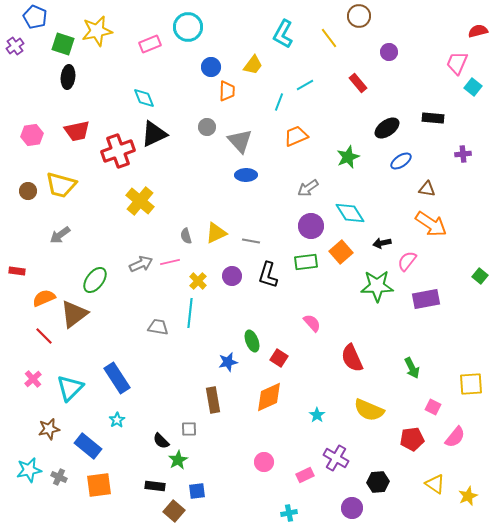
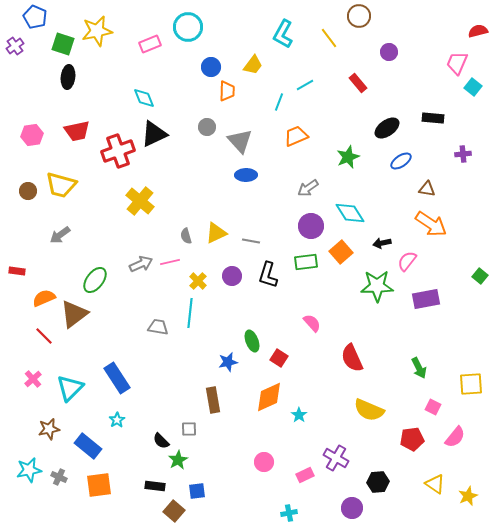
green arrow at (412, 368): moved 7 px right
cyan star at (317, 415): moved 18 px left
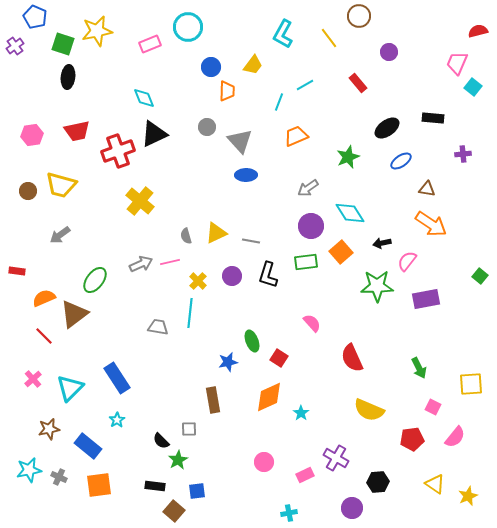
cyan star at (299, 415): moved 2 px right, 2 px up
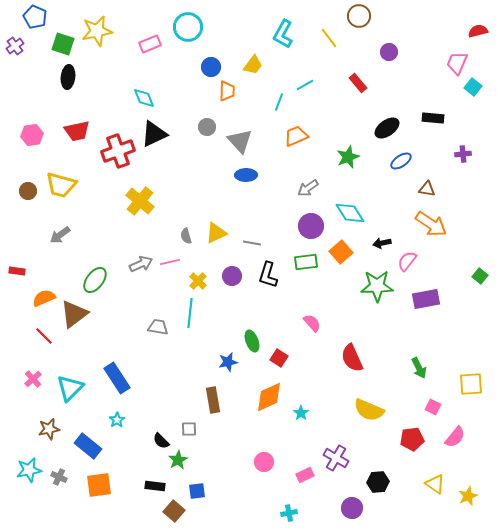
gray line at (251, 241): moved 1 px right, 2 px down
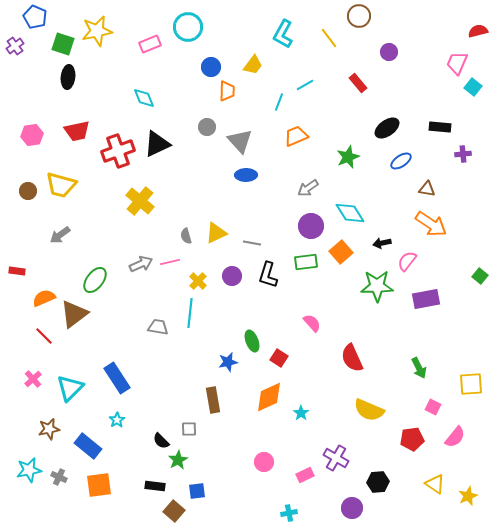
black rectangle at (433, 118): moved 7 px right, 9 px down
black triangle at (154, 134): moved 3 px right, 10 px down
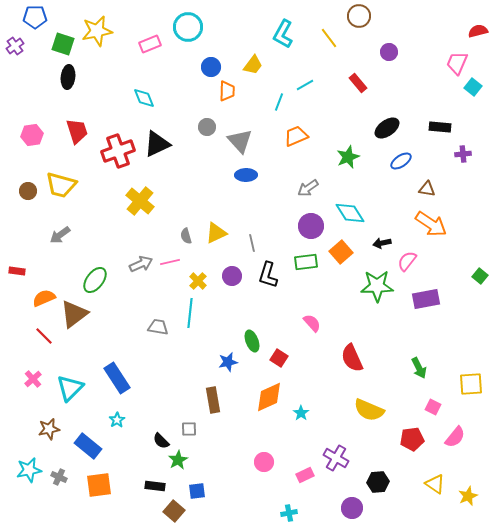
blue pentagon at (35, 17): rotated 25 degrees counterclockwise
red trapezoid at (77, 131): rotated 96 degrees counterclockwise
gray line at (252, 243): rotated 66 degrees clockwise
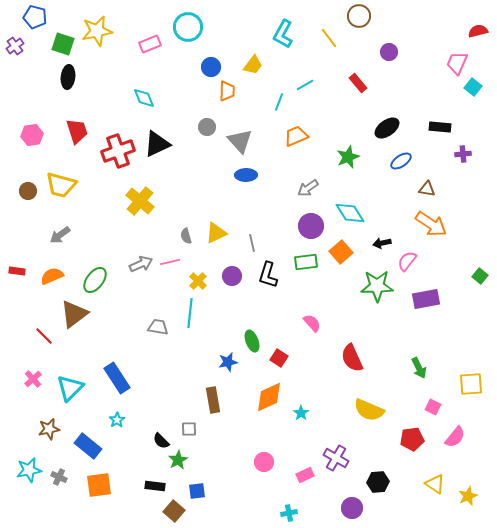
blue pentagon at (35, 17): rotated 15 degrees clockwise
orange semicircle at (44, 298): moved 8 px right, 22 px up
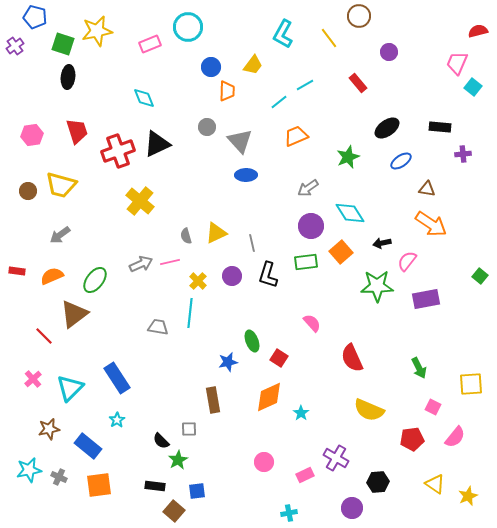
cyan line at (279, 102): rotated 30 degrees clockwise
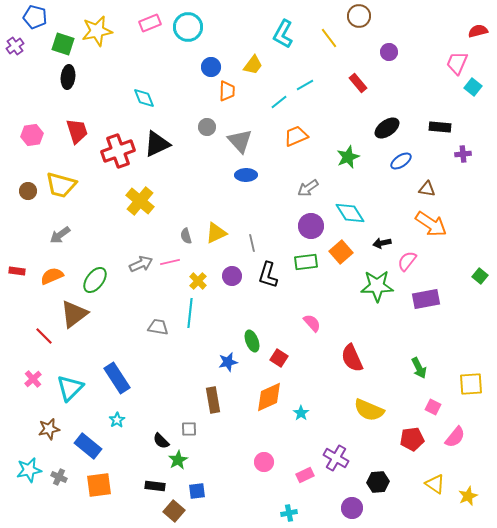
pink rectangle at (150, 44): moved 21 px up
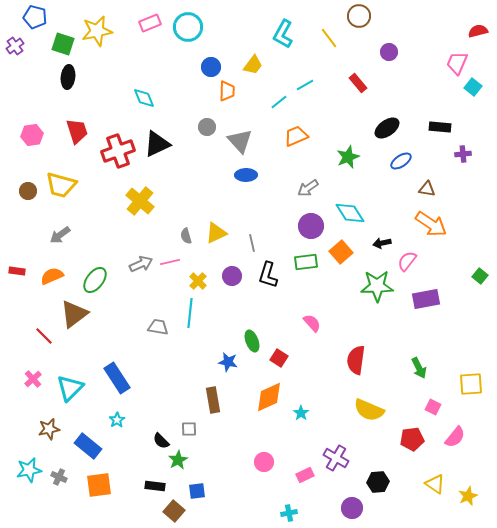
red semicircle at (352, 358): moved 4 px right, 2 px down; rotated 32 degrees clockwise
blue star at (228, 362): rotated 24 degrees clockwise
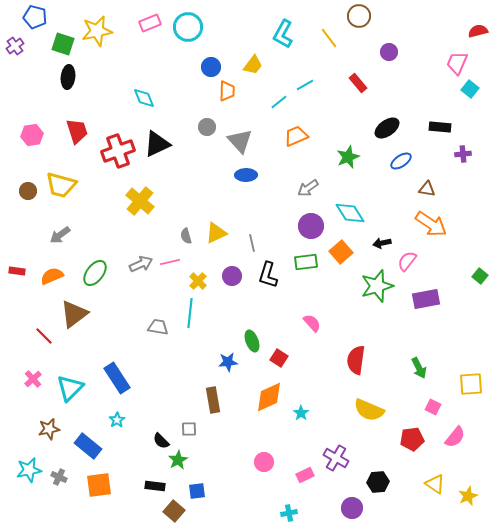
cyan square at (473, 87): moved 3 px left, 2 px down
green ellipse at (95, 280): moved 7 px up
green star at (377, 286): rotated 16 degrees counterclockwise
blue star at (228, 362): rotated 18 degrees counterclockwise
